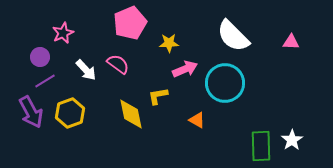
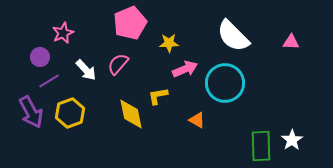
pink semicircle: rotated 85 degrees counterclockwise
purple line: moved 4 px right
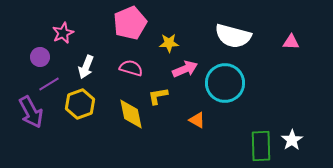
white semicircle: rotated 30 degrees counterclockwise
pink semicircle: moved 13 px right, 4 px down; rotated 65 degrees clockwise
white arrow: moved 3 px up; rotated 65 degrees clockwise
purple line: moved 3 px down
yellow hexagon: moved 10 px right, 9 px up
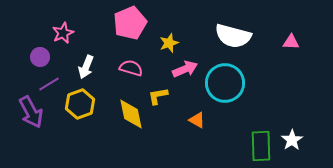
yellow star: rotated 18 degrees counterclockwise
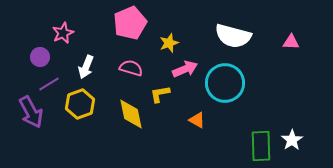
yellow L-shape: moved 2 px right, 2 px up
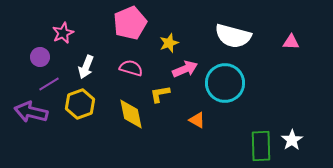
purple arrow: rotated 132 degrees clockwise
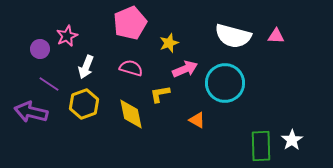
pink star: moved 4 px right, 3 px down
pink triangle: moved 15 px left, 6 px up
purple circle: moved 8 px up
purple line: rotated 65 degrees clockwise
yellow hexagon: moved 4 px right
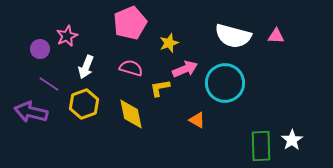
yellow L-shape: moved 6 px up
